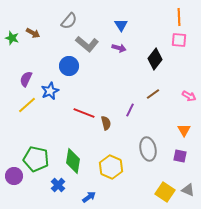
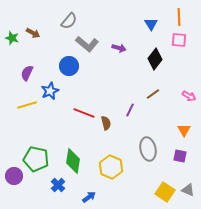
blue triangle: moved 30 px right, 1 px up
purple semicircle: moved 1 px right, 6 px up
yellow line: rotated 24 degrees clockwise
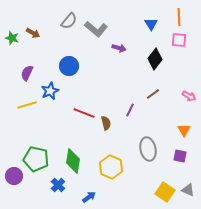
gray L-shape: moved 9 px right, 15 px up
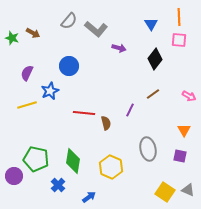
red line: rotated 15 degrees counterclockwise
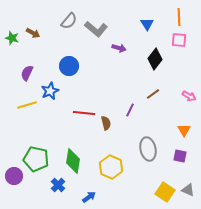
blue triangle: moved 4 px left
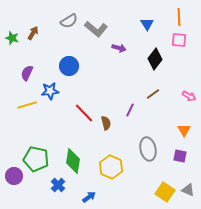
gray semicircle: rotated 18 degrees clockwise
brown arrow: rotated 88 degrees counterclockwise
blue star: rotated 18 degrees clockwise
red line: rotated 40 degrees clockwise
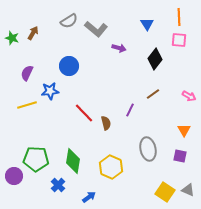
green pentagon: rotated 10 degrees counterclockwise
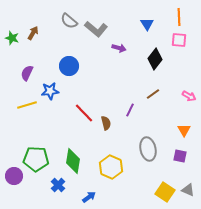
gray semicircle: rotated 72 degrees clockwise
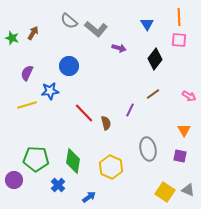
purple circle: moved 4 px down
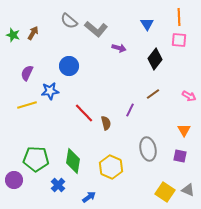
green star: moved 1 px right, 3 px up
